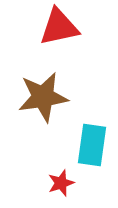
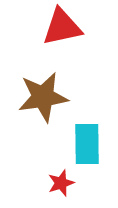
red triangle: moved 3 px right
cyan rectangle: moved 5 px left, 1 px up; rotated 9 degrees counterclockwise
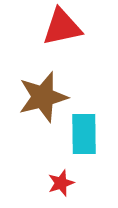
brown star: rotated 6 degrees counterclockwise
cyan rectangle: moved 3 px left, 10 px up
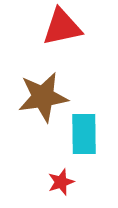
brown star: rotated 6 degrees clockwise
red star: moved 1 px up
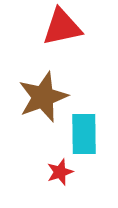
brown star: rotated 12 degrees counterclockwise
red star: moved 1 px left, 10 px up
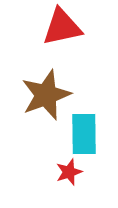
brown star: moved 3 px right, 2 px up
red star: moved 9 px right
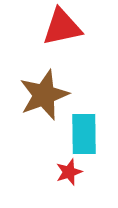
brown star: moved 2 px left
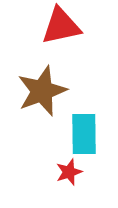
red triangle: moved 1 px left, 1 px up
brown star: moved 2 px left, 4 px up
